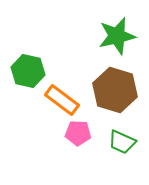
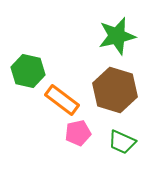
pink pentagon: rotated 15 degrees counterclockwise
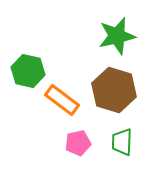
brown hexagon: moved 1 px left
pink pentagon: moved 10 px down
green trapezoid: rotated 68 degrees clockwise
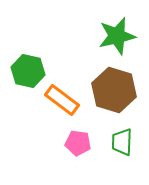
pink pentagon: rotated 20 degrees clockwise
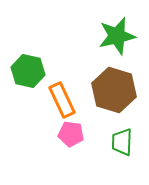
orange rectangle: rotated 28 degrees clockwise
pink pentagon: moved 7 px left, 9 px up
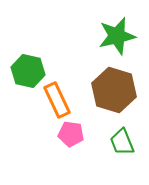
orange rectangle: moved 5 px left
green trapezoid: rotated 24 degrees counterclockwise
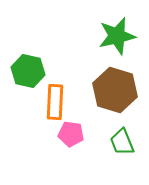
brown hexagon: moved 1 px right
orange rectangle: moved 2 px left, 2 px down; rotated 28 degrees clockwise
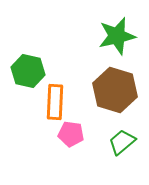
green trapezoid: rotated 72 degrees clockwise
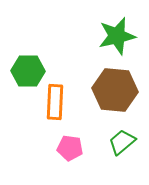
green hexagon: rotated 12 degrees counterclockwise
brown hexagon: rotated 12 degrees counterclockwise
pink pentagon: moved 1 px left, 14 px down
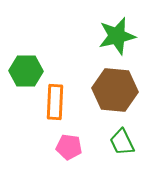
green hexagon: moved 2 px left
green trapezoid: rotated 76 degrees counterclockwise
pink pentagon: moved 1 px left, 1 px up
